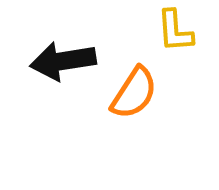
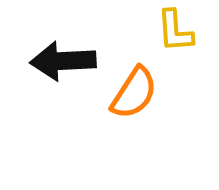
black arrow: rotated 6 degrees clockwise
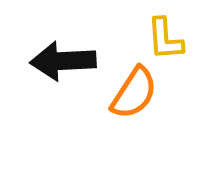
yellow L-shape: moved 10 px left, 8 px down
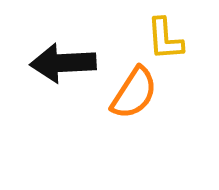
black arrow: moved 2 px down
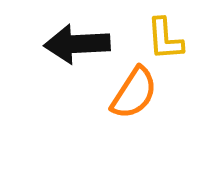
black arrow: moved 14 px right, 19 px up
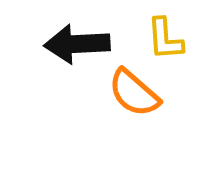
orange semicircle: rotated 98 degrees clockwise
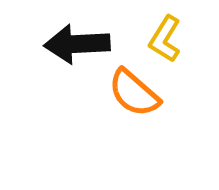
yellow L-shape: rotated 36 degrees clockwise
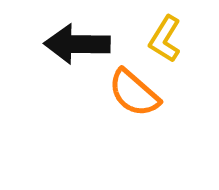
black arrow: rotated 4 degrees clockwise
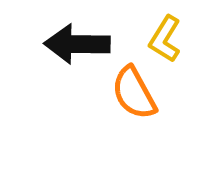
orange semicircle: rotated 20 degrees clockwise
